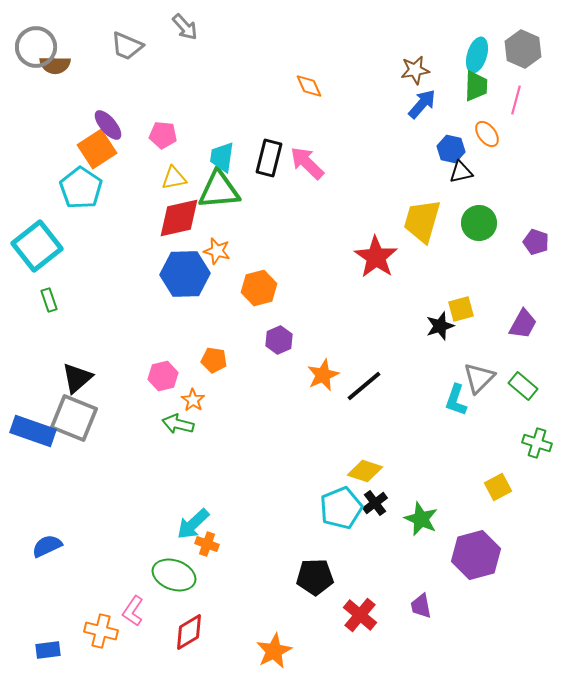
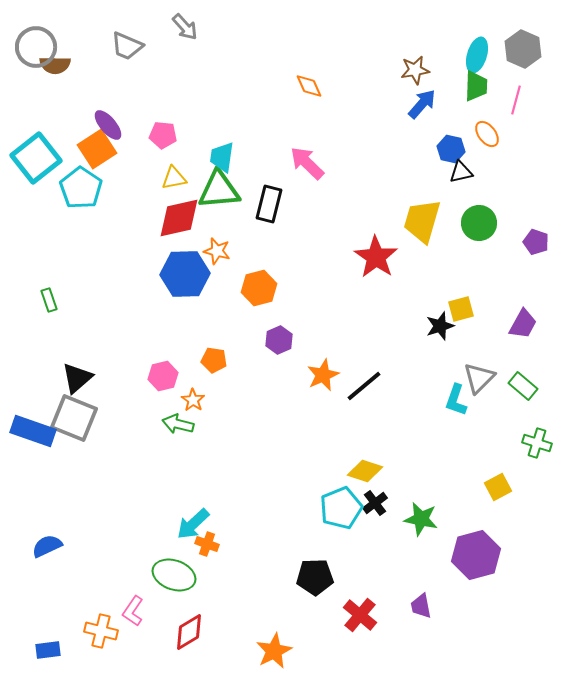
black rectangle at (269, 158): moved 46 px down
cyan square at (37, 246): moved 1 px left, 88 px up
green star at (421, 519): rotated 12 degrees counterclockwise
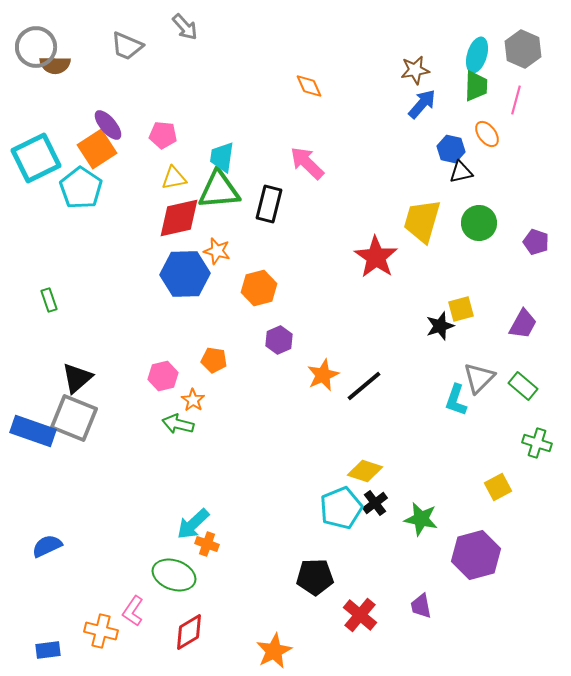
cyan square at (36, 158): rotated 12 degrees clockwise
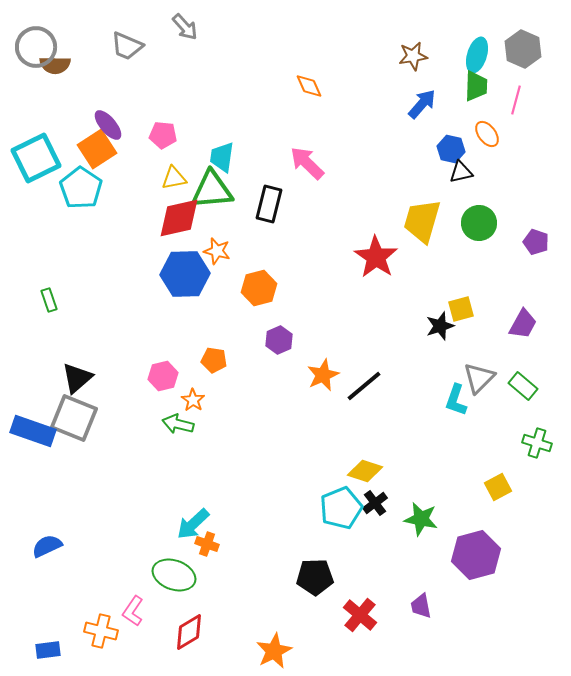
brown star at (415, 70): moved 2 px left, 14 px up
green triangle at (219, 190): moved 7 px left
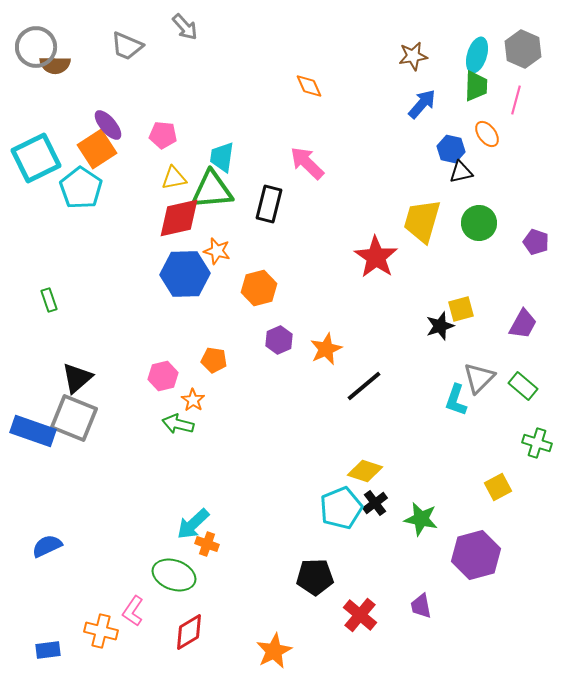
orange star at (323, 375): moved 3 px right, 26 px up
